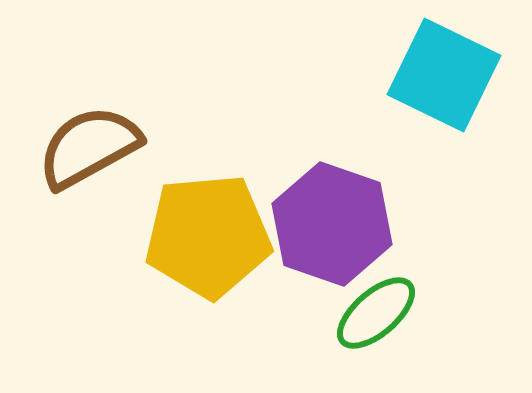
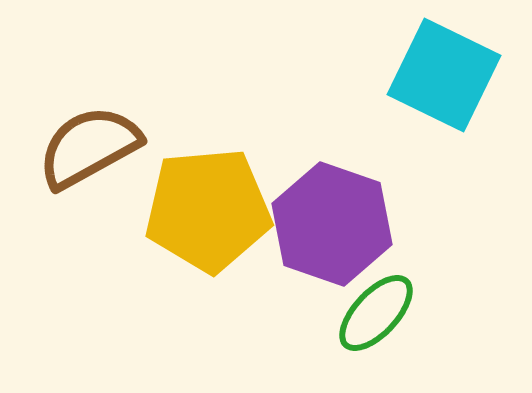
yellow pentagon: moved 26 px up
green ellipse: rotated 6 degrees counterclockwise
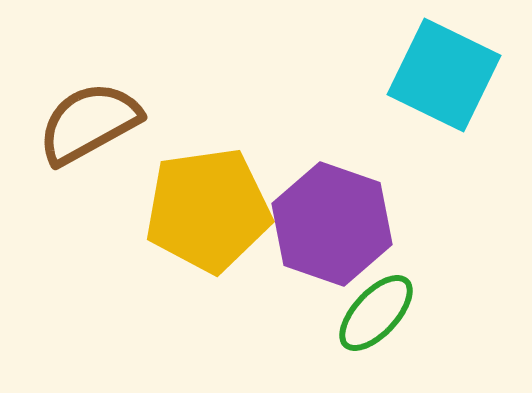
brown semicircle: moved 24 px up
yellow pentagon: rotated 3 degrees counterclockwise
